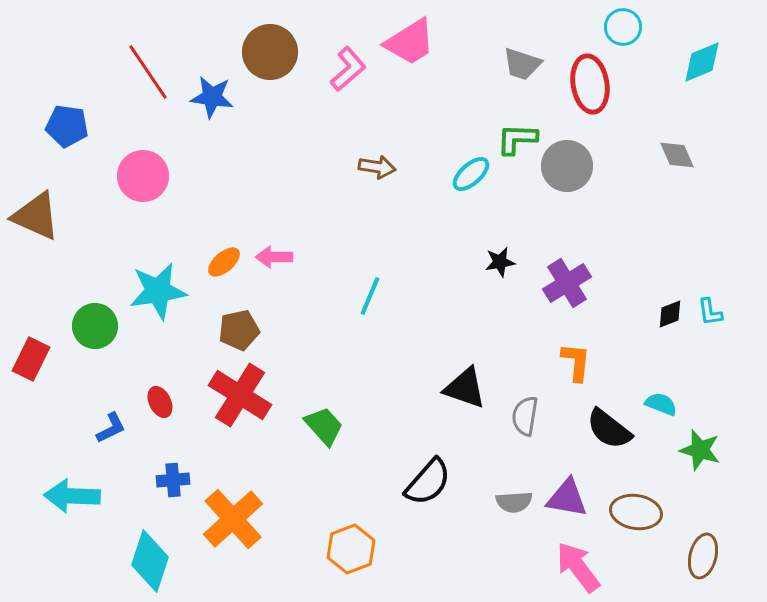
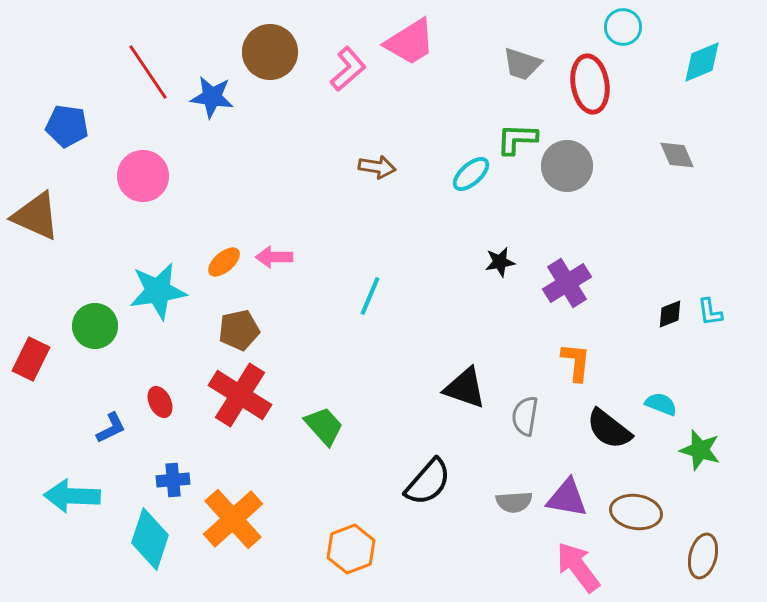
cyan diamond at (150, 561): moved 22 px up
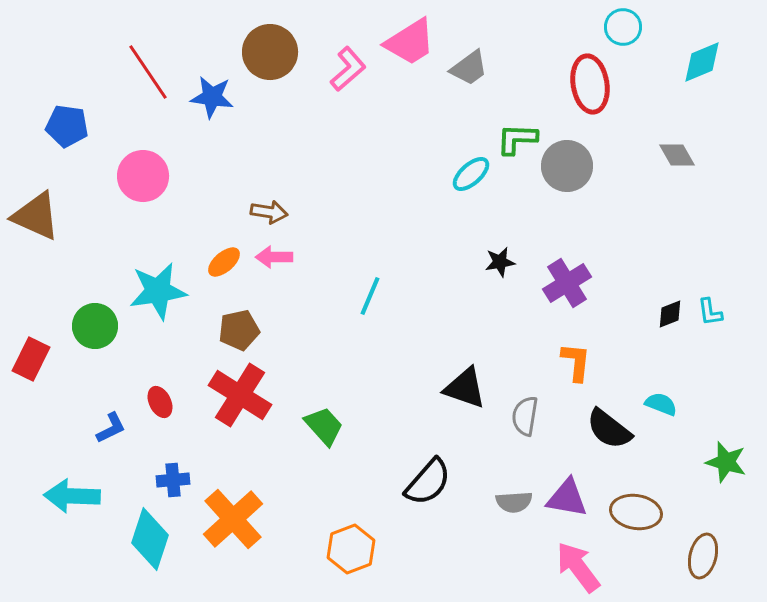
gray trapezoid at (522, 64): moved 53 px left, 4 px down; rotated 54 degrees counterclockwise
gray diamond at (677, 155): rotated 6 degrees counterclockwise
brown arrow at (377, 167): moved 108 px left, 45 px down
green star at (700, 450): moved 26 px right, 12 px down
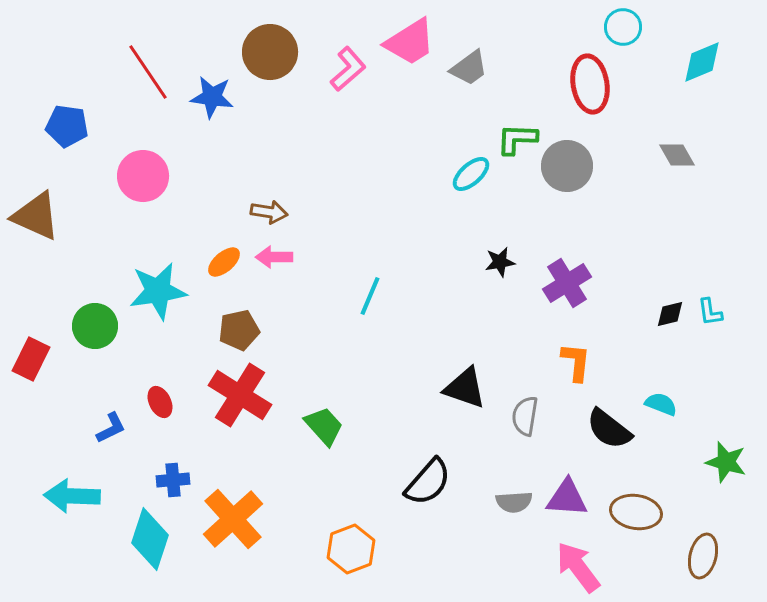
black diamond at (670, 314): rotated 8 degrees clockwise
purple triangle at (567, 498): rotated 6 degrees counterclockwise
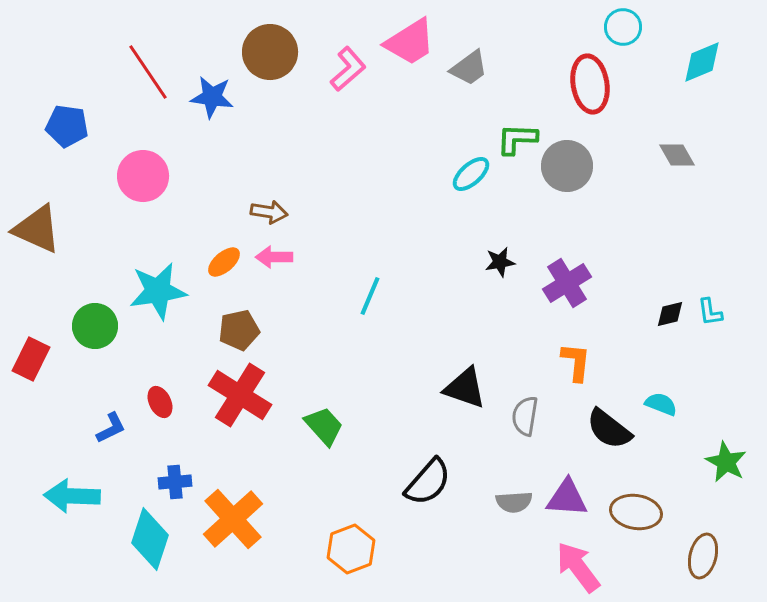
brown triangle at (36, 216): moved 1 px right, 13 px down
green star at (726, 462): rotated 12 degrees clockwise
blue cross at (173, 480): moved 2 px right, 2 px down
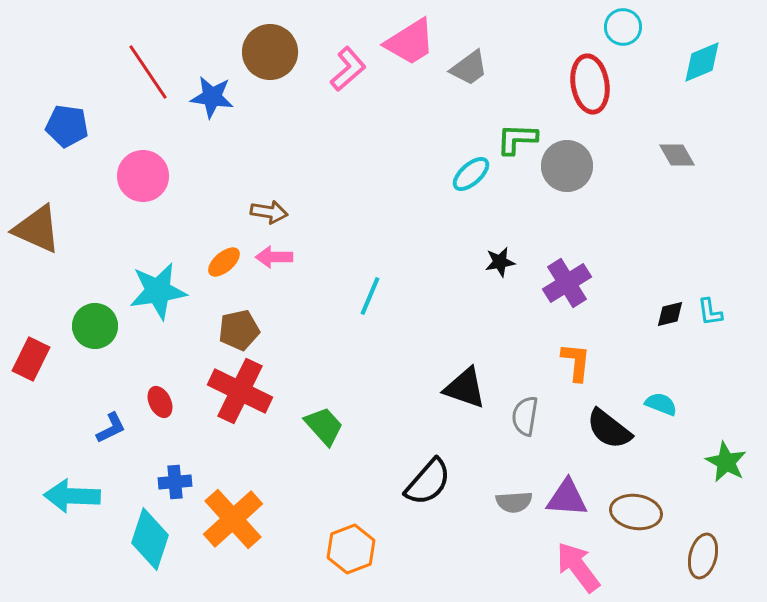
red cross at (240, 395): moved 4 px up; rotated 6 degrees counterclockwise
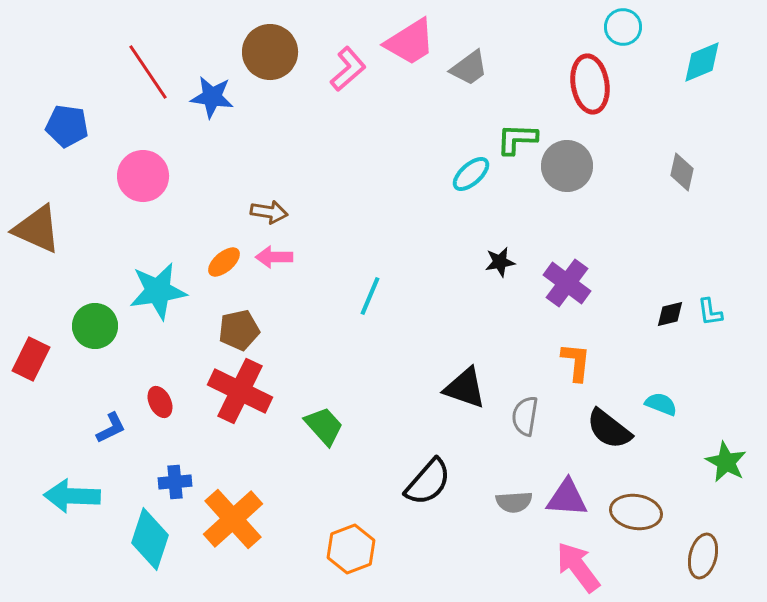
gray diamond at (677, 155): moved 5 px right, 17 px down; rotated 42 degrees clockwise
purple cross at (567, 283): rotated 21 degrees counterclockwise
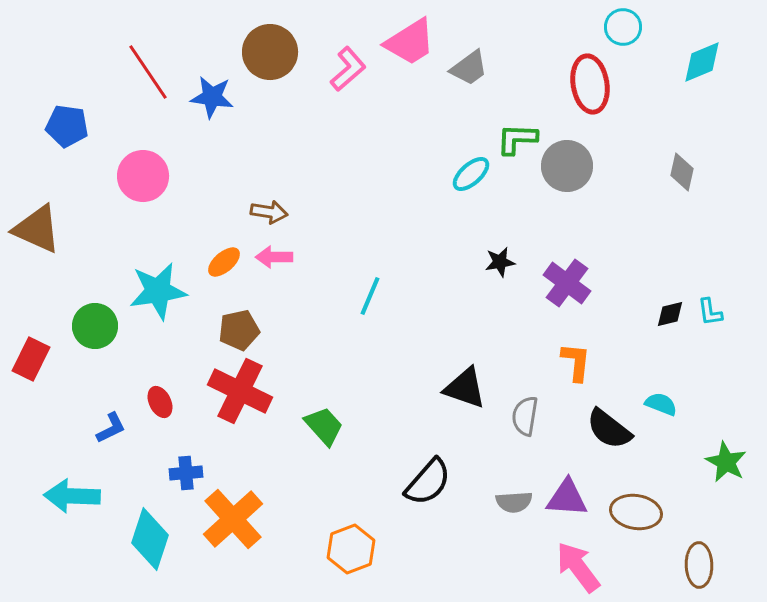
blue cross at (175, 482): moved 11 px right, 9 px up
brown ellipse at (703, 556): moved 4 px left, 9 px down; rotated 15 degrees counterclockwise
